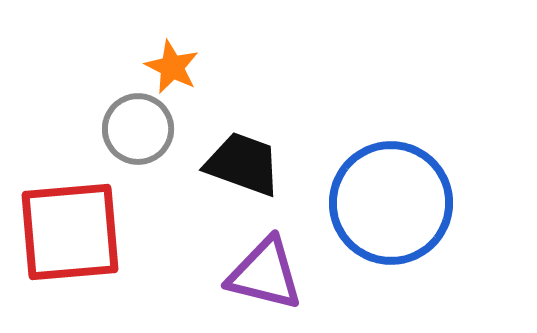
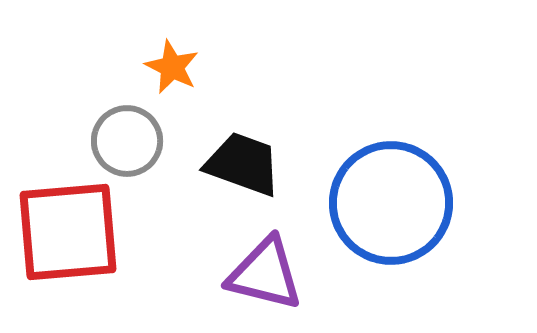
gray circle: moved 11 px left, 12 px down
red square: moved 2 px left
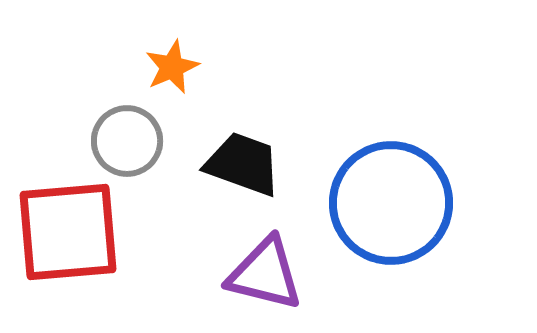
orange star: rotated 22 degrees clockwise
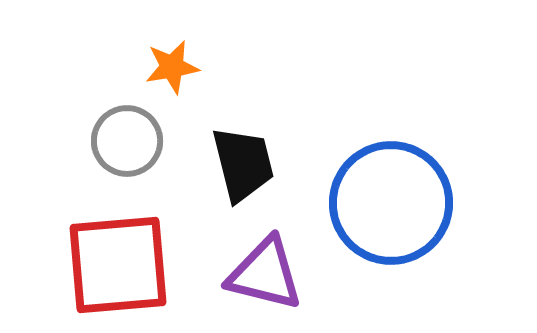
orange star: rotated 14 degrees clockwise
black trapezoid: rotated 56 degrees clockwise
red square: moved 50 px right, 33 px down
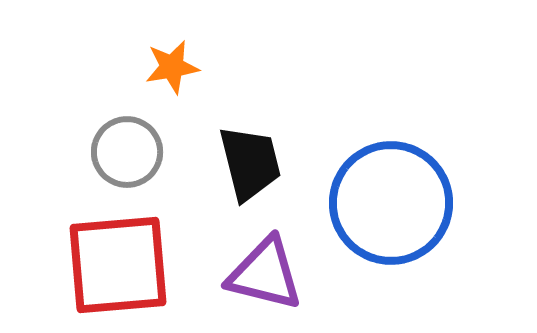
gray circle: moved 11 px down
black trapezoid: moved 7 px right, 1 px up
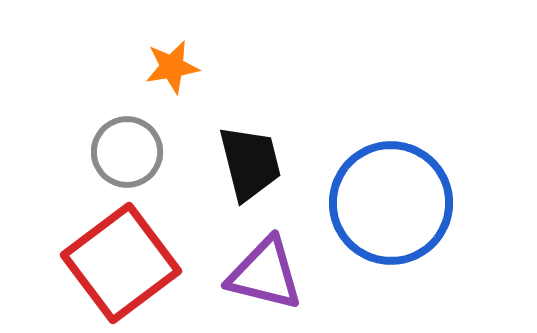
red square: moved 3 px right, 2 px up; rotated 32 degrees counterclockwise
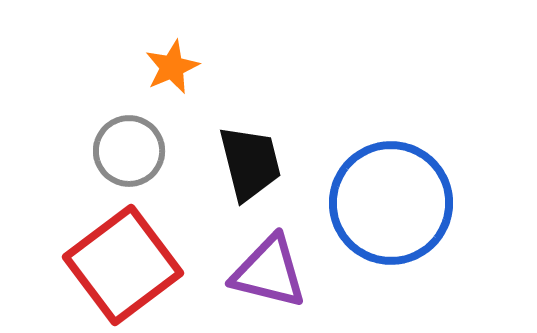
orange star: rotated 14 degrees counterclockwise
gray circle: moved 2 px right, 1 px up
red square: moved 2 px right, 2 px down
purple triangle: moved 4 px right, 2 px up
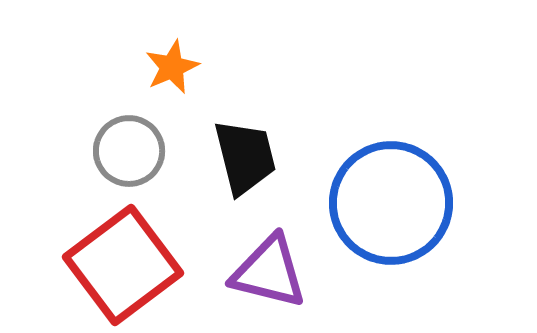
black trapezoid: moved 5 px left, 6 px up
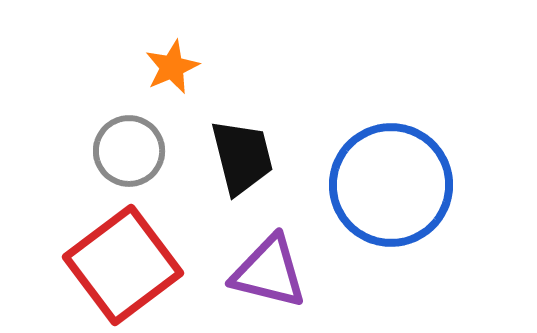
black trapezoid: moved 3 px left
blue circle: moved 18 px up
